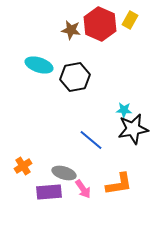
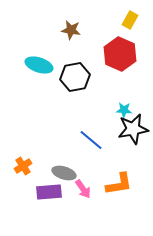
red hexagon: moved 20 px right, 30 px down
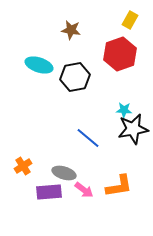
red hexagon: rotated 16 degrees clockwise
blue line: moved 3 px left, 2 px up
orange L-shape: moved 2 px down
pink arrow: moved 1 px right, 1 px down; rotated 18 degrees counterclockwise
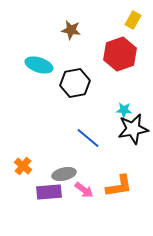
yellow rectangle: moved 3 px right
black hexagon: moved 6 px down
orange cross: rotated 18 degrees counterclockwise
gray ellipse: moved 1 px down; rotated 30 degrees counterclockwise
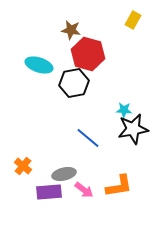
red hexagon: moved 32 px left; rotated 24 degrees counterclockwise
black hexagon: moved 1 px left
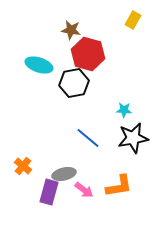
black star: moved 9 px down
purple rectangle: rotated 70 degrees counterclockwise
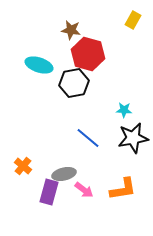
orange L-shape: moved 4 px right, 3 px down
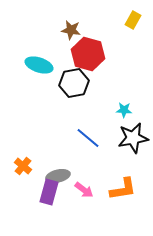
gray ellipse: moved 6 px left, 2 px down
